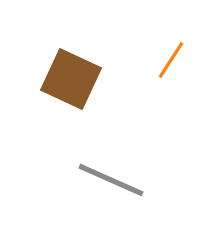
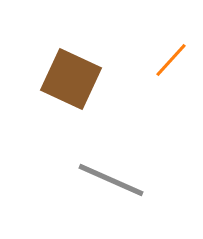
orange line: rotated 9 degrees clockwise
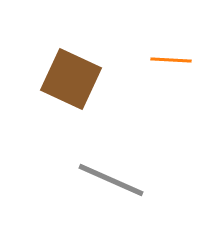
orange line: rotated 51 degrees clockwise
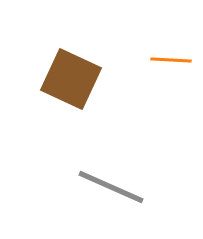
gray line: moved 7 px down
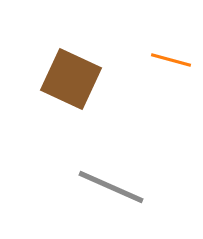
orange line: rotated 12 degrees clockwise
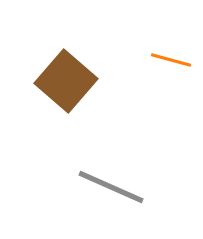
brown square: moved 5 px left, 2 px down; rotated 16 degrees clockwise
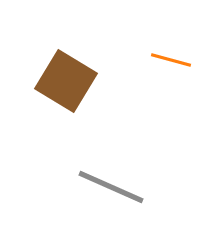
brown square: rotated 10 degrees counterclockwise
